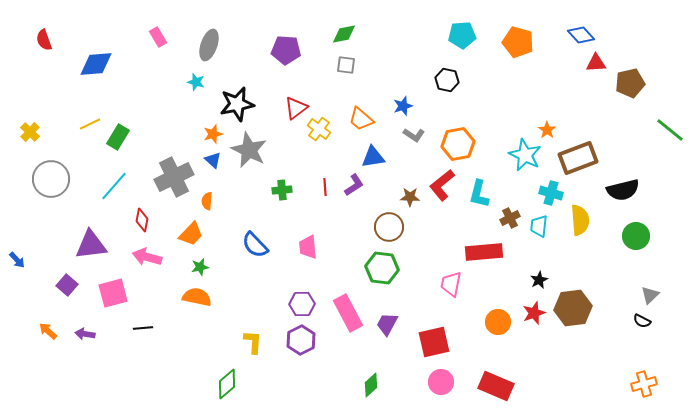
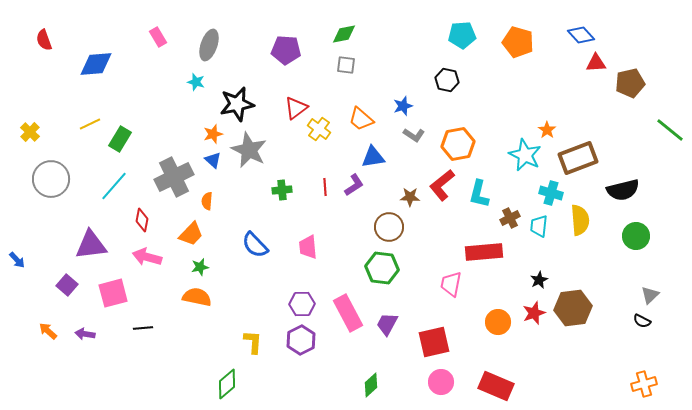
green rectangle at (118, 137): moved 2 px right, 2 px down
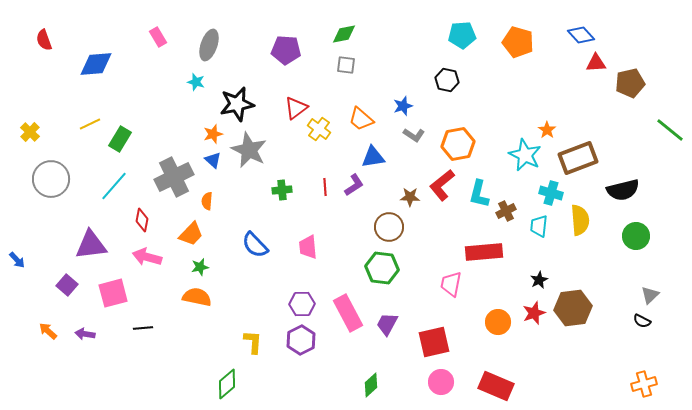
brown cross at (510, 218): moved 4 px left, 7 px up
